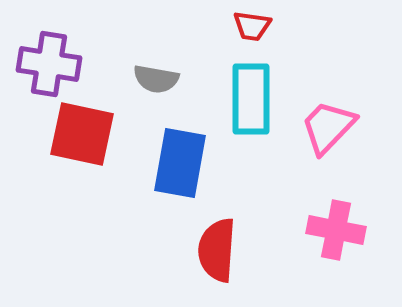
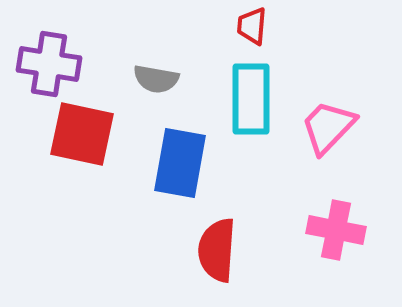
red trapezoid: rotated 87 degrees clockwise
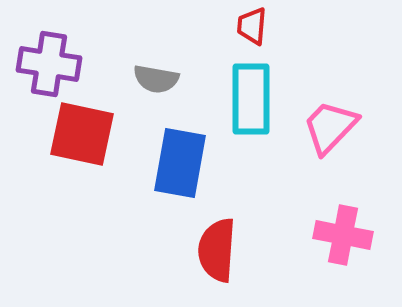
pink trapezoid: moved 2 px right
pink cross: moved 7 px right, 5 px down
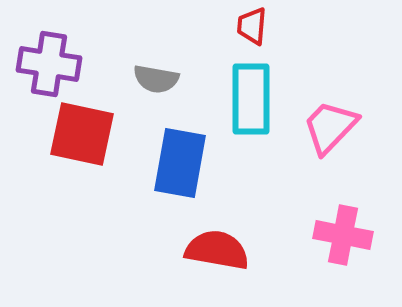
red semicircle: rotated 96 degrees clockwise
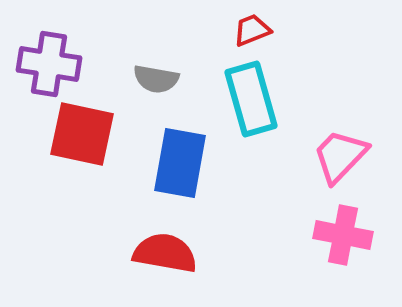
red trapezoid: moved 4 px down; rotated 63 degrees clockwise
cyan rectangle: rotated 16 degrees counterclockwise
pink trapezoid: moved 10 px right, 29 px down
red semicircle: moved 52 px left, 3 px down
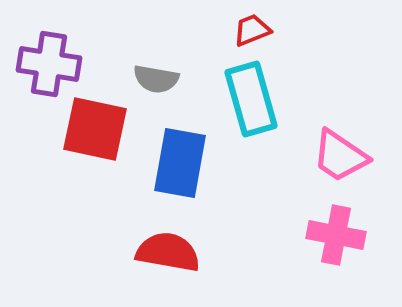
red square: moved 13 px right, 5 px up
pink trapezoid: rotated 100 degrees counterclockwise
pink cross: moved 7 px left
red semicircle: moved 3 px right, 1 px up
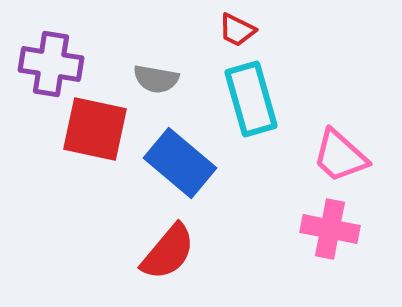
red trapezoid: moved 15 px left; rotated 132 degrees counterclockwise
purple cross: moved 2 px right
pink trapezoid: rotated 8 degrees clockwise
blue rectangle: rotated 60 degrees counterclockwise
pink cross: moved 6 px left, 6 px up
red semicircle: rotated 120 degrees clockwise
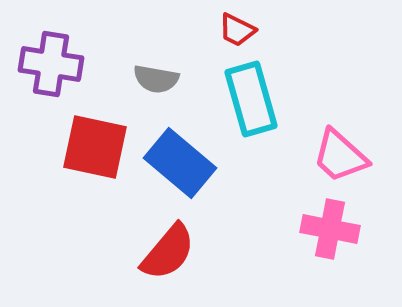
red square: moved 18 px down
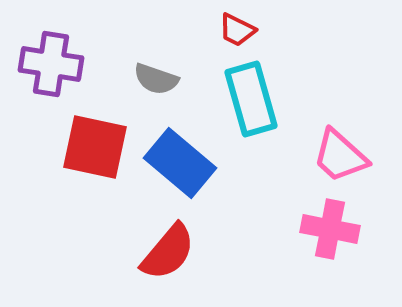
gray semicircle: rotated 9 degrees clockwise
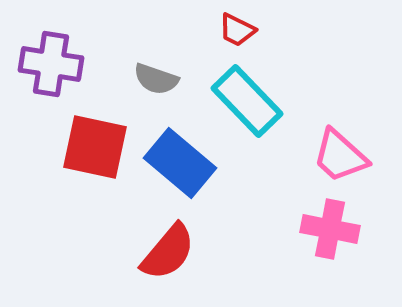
cyan rectangle: moved 4 px left, 2 px down; rotated 28 degrees counterclockwise
